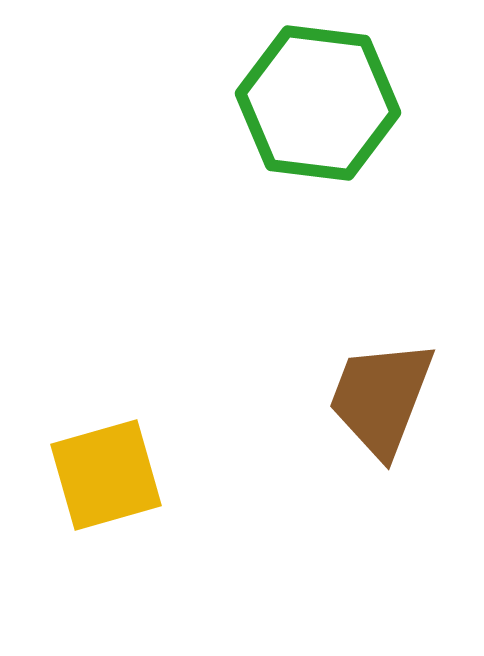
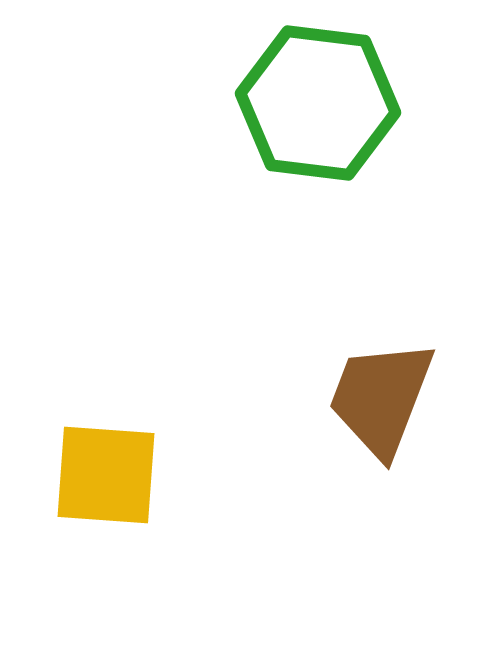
yellow square: rotated 20 degrees clockwise
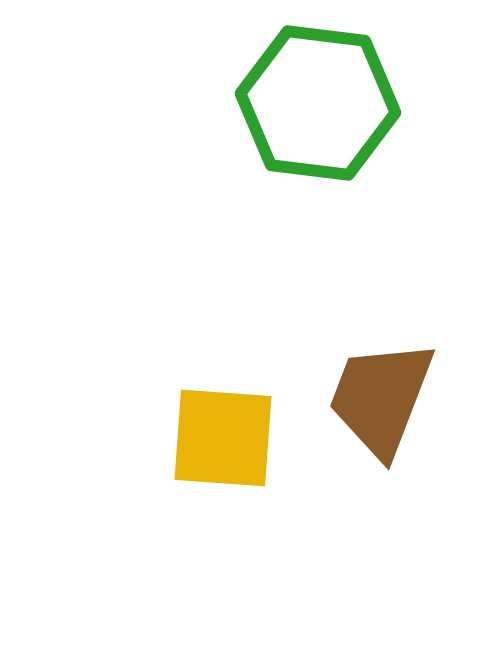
yellow square: moved 117 px right, 37 px up
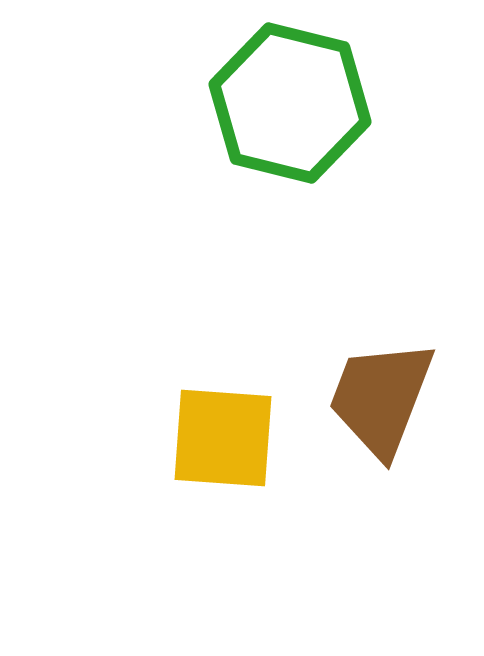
green hexagon: moved 28 px left; rotated 7 degrees clockwise
